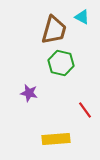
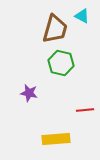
cyan triangle: moved 1 px up
brown trapezoid: moved 1 px right, 1 px up
red line: rotated 60 degrees counterclockwise
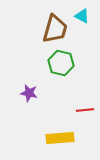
yellow rectangle: moved 4 px right, 1 px up
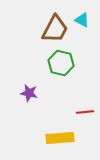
cyan triangle: moved 4 px down
brown trapezoid: rotated 12 degrees clockwise
red line: moved 2 px down
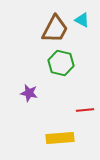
red line: moved 2 px up
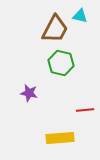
cyan triangle: moved 2 px left, 4 px up; rotated 14 degrees counterclockwise
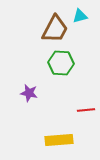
cyan triangle: rotated 28 degrees counterclockwise
green hexagon: rotated 10 degrees counterclockwise
red line: moved 1 px right
yellow rectangle: moved 1 px left, 2 px down
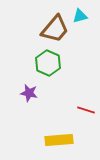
brown trapezoid: rotated 12 degrees clockwise
green hexagon: moved 13 px left; rotated 20 degrees clockwise
red line: rotated 24 degrees clockwise
